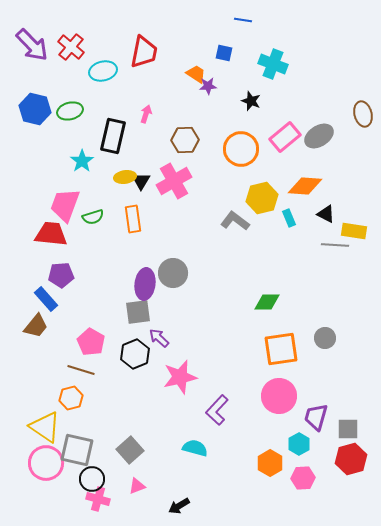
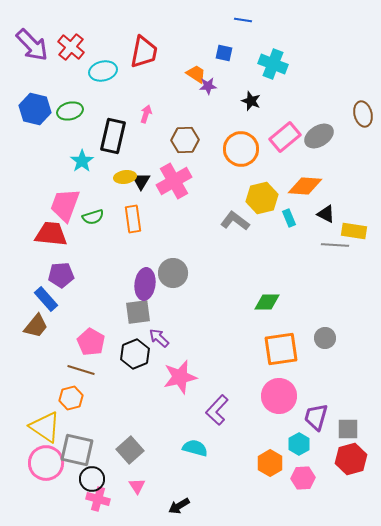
pink triangle at (137, 486): rotated 42 degrees counterclockwise
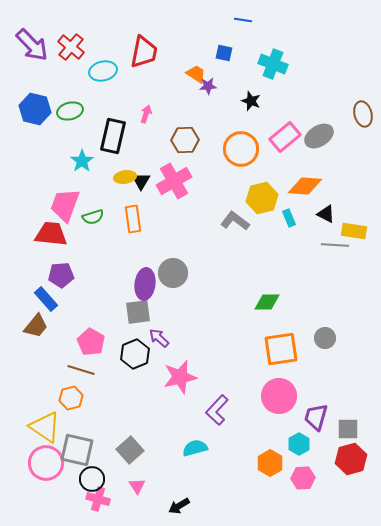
cyan semicircle at (195, 448): rotated 30 degrees counterclockwise
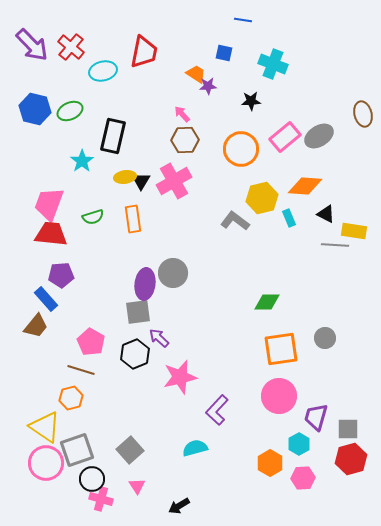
black star at (251, 101): rotated 24 degrees counterclockwise
green ellipse at (70, 111): rotated 10 degrees counterclockwise
pink arrow at (146, 114): moved 36 px right; rotated 60 degrees counterclockwise
pink trapezoid at (65, 205): moved 16 px left, 1 px up
gray square at (77, 450): rotated 32 degrees counterclockwise
pink cross at (98, 499): moved 3 px right
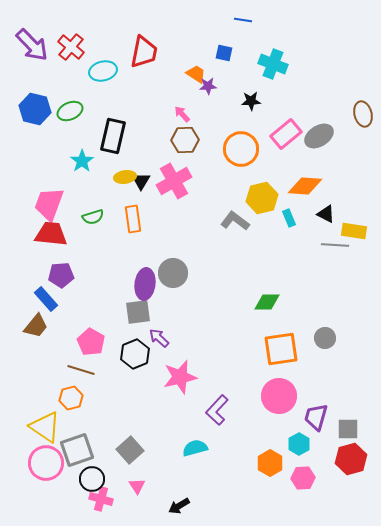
pink rectangle at (285, 137): moved 1 px right, 3 px up
